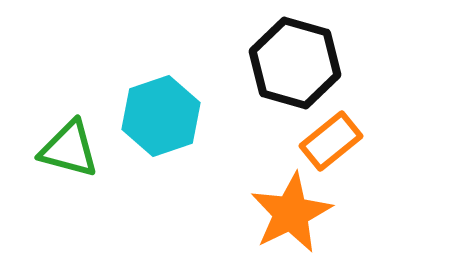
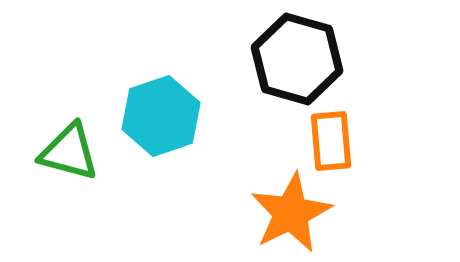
black hexagon: moved 2 px right, 4 px up
orange rectangle: rotated 56 degrees counterclockwise
green triangle: moved 3 px down
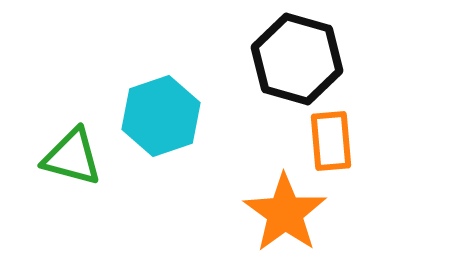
green triangle: moved 3 px right, 5 px down
orange star: moved 6 px left; rotated 10 degrees counterclockwise
